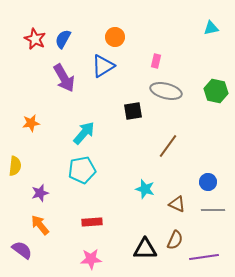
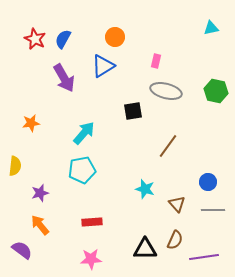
brown triangle: rotated 24 degrees clockwise
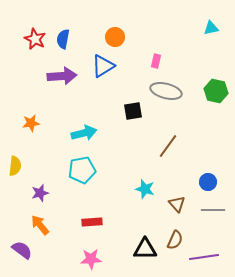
blue semicircle: rotated 18 degrees counterclockwise
purple arrow: moved 2 px left, 2 px up; rotated 64 degrees counterclockwise
cyan arrow: rotated 35 degrees clockwise
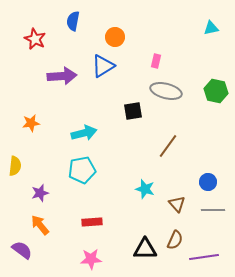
blue semicircle: moved 10 px right, 18 px up
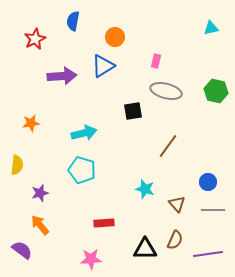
red star: rotated 20 degrees clockwise
yellow semicircle: moved 2 px right, 1 px up
cyan pentagon: rotated 28 degrees clockwise
red rectangle: moved 12 px right, 1 px down
purple line: moved 4 px right, 3 px up
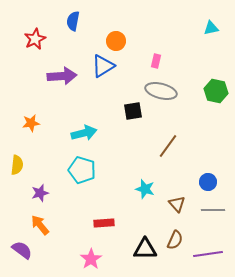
orange circle: moved 1 px right, 4 px down
gray ellipse: moved 5 px left
pink star: rotated 30 degrees counterclockwise
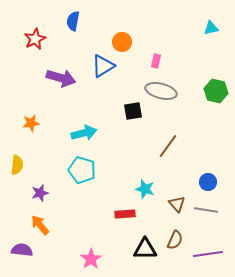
orange circle: moved 6 px right, 1 px down
purple arrow: moved 1 px left, 2 px down; rotated 20 degrees clockwise
gray line: moved 7 px left; rotated 10 degrees clockwise
red rectangle: moved 21 px right, 9 px up
purple semicircle: rotated 30 degrees counterclockwise
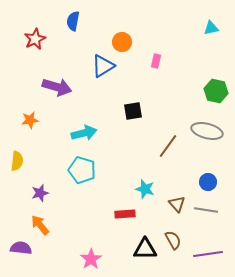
purple arrow: moved 4 px left, 9 px down
gray ellipse: moved 46 px right, 40 px down
orange star: moved 1 px left, 3 px up
yellow semicircle: moved 4 px up
brown semicircle: moved 2 px left; rotated 54 degrees counterclockwise
purple semicircle: moved 1 px left, 2 px up
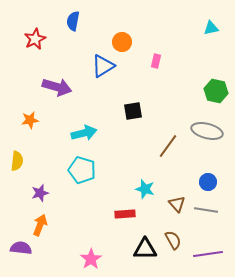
orange arrow: rotated 60 degrees clockwise
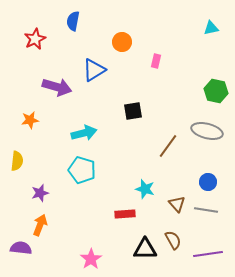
blue triangle: moved 9 px left, 4 px down
